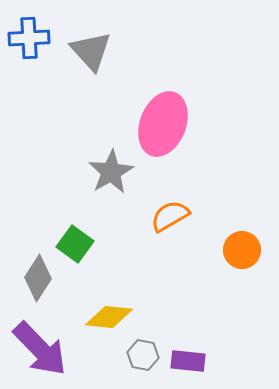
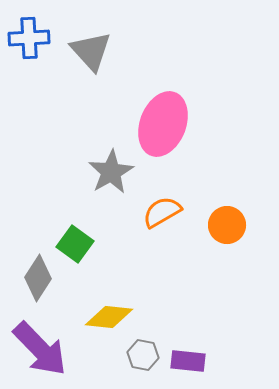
orange semicircle: moved 8 px left, 4 px up
orange circle: moved 15 px left, 25 px up
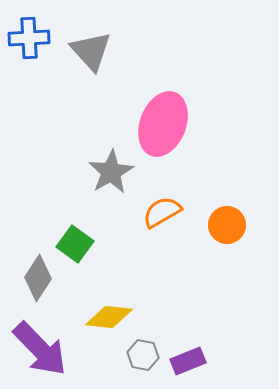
purple rectangle: rotated 28 degrees counterclockwise
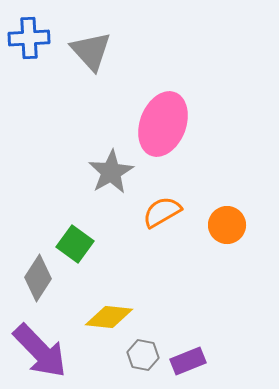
purple arrow: moved 2 px down
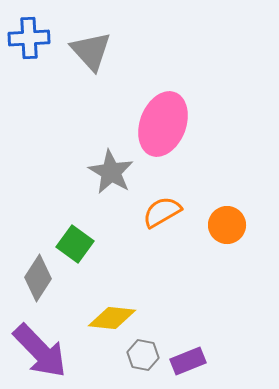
gray star: rotated 12 degrees counterclockwise
yellow diamond: moved 3 px right, 1 px down
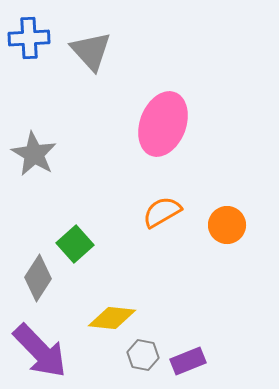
gray star: moved 77 px left, 18 px up
green square: rotated 12 degrees clockwise
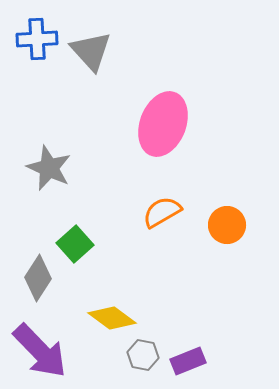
blue cross: moved 8 px right, 1 px down
gray star: moved 15 px right, 14 px down; rotated 6 degrees counterclockwise
yellow diamond: rotated 30 degrees clockwise
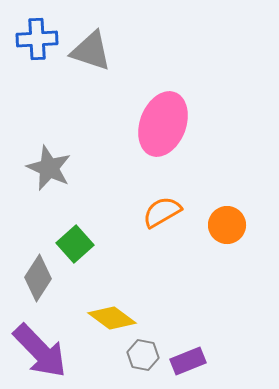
gray triangle: rotated 30 degrees counterclockwise
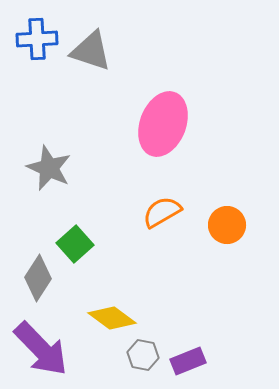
purple arrow: moved 1 px right, 2 px up
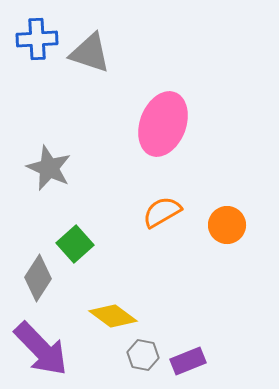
gray triangle: moved 1 px left, 2 px down
yellow diamond: moved 1 px right, 2 px up
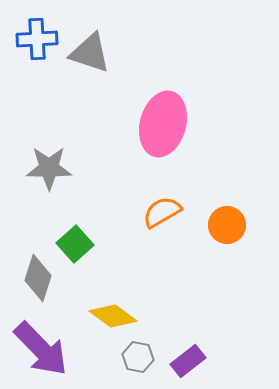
pink ellipse: rotated 6 degrees counterclockwise
gray star: rotated 24 degrees counterclockwise
gray diamond: rotated 15 degrees counterclockwise
gray hexagon: moved 5 px left, 2 px down
purple rectangle: rotated 16 degrees counterclockwise
